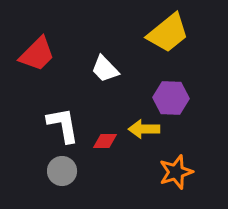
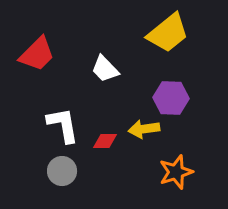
yellow arrow: rotated 8 degrees counterclockwise
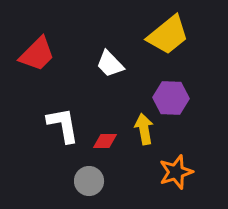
yellow trapezoid: moved 2 px down
white trapezoid: moved 5 px right, 5 px up
yellow arrow: rotated 88 degrees clockwise
gray circle: moved 27 px right, 10 px down
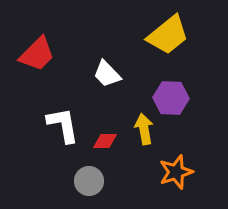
white trapezoid: moved 3 px left, 10 px down
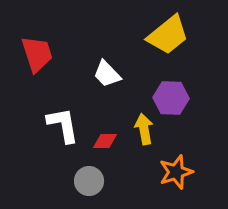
red trapezoid: rotated 63 degrees counterclockwise
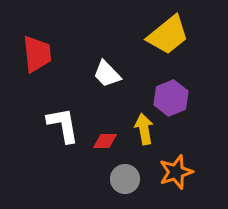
red trapezoid: rotated 12 degrees clockwise
purple hexagon: rotated 24 degrees counterclockwise
gray circle: moved 36 px right, 2 px up
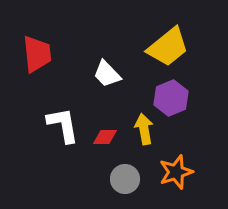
yellow trapezoid: moved 12 px down
red diamond: moved 4 px up
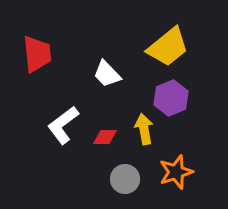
white L-shape: rotated 117 degrees counterclockwise
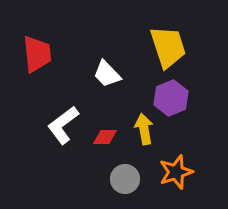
yellow trapezoid: rotated 69 degrees counterclockwise
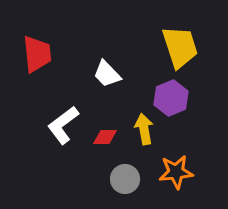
yellow trapezoid: moved 12 px right
orange star: rotated 12 degrees clockwise
